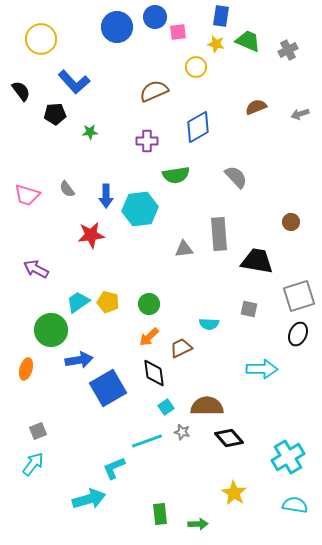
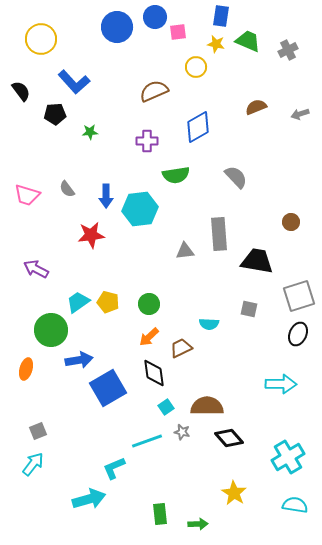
gray triangle at (184, 249): moved 1 px right, 2 px down
cyan arrow at (262, 369): moved 19 px right, 15 px down
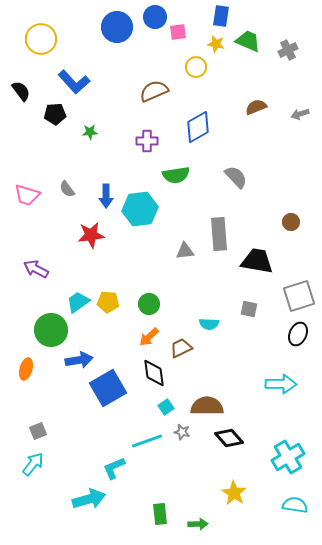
yellow pentagon at (108, 302): rotated 10 degrees counterclockwise
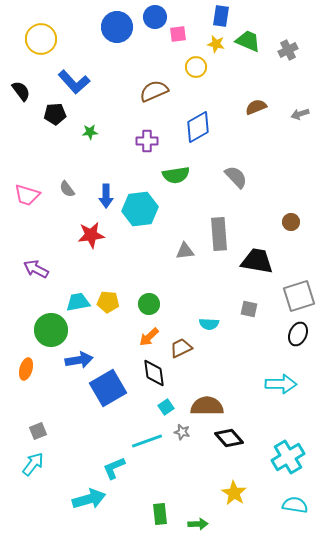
pink square at (178, 32): moved 2 px down
cyan trapezoid at (78, 302): rotated 25 degrees clockwise
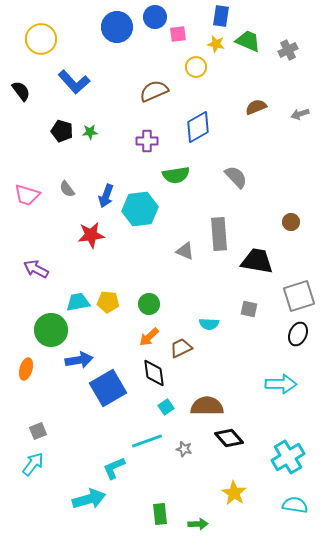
black pentagon at (55, 114): moved 7 px right, 17 px down; rotated 20 degrees clockwise
blue arrow at (106, 196): rotated 20 degrees clockwise
gray triangle at (185, 251): rotated 30 degrees clockwise
gray star at (182, 432): moved 2 px right, 17 px down
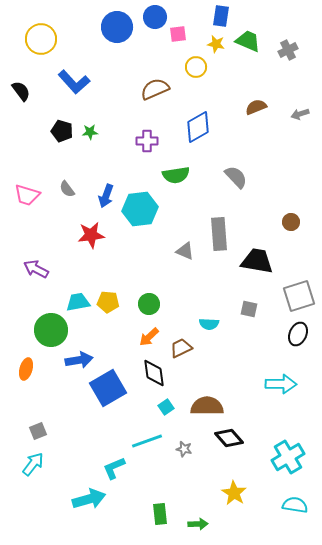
brown semicircle at (154, 91): moved 1 px right, 2 px up
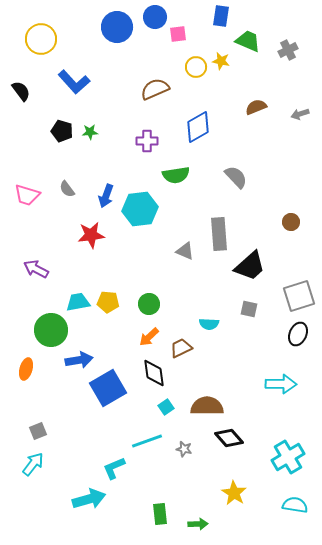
yellow star at (216, 44): moved 5 px right, 17 px down
black trapezoid at (257, 261): moved 7 px left, 5 px down; rotated 128 degrees clockwise
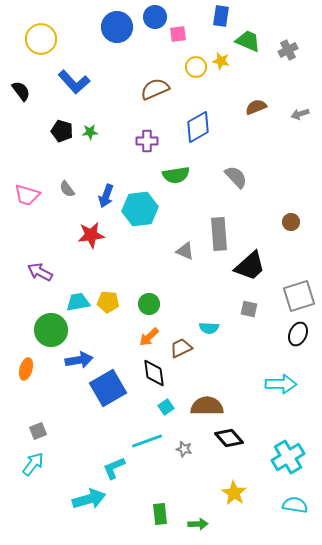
purple arrow at (36, 269): moved 4 px right, 3 px down
cyan semicircle at (209, 324): moved 4 px down
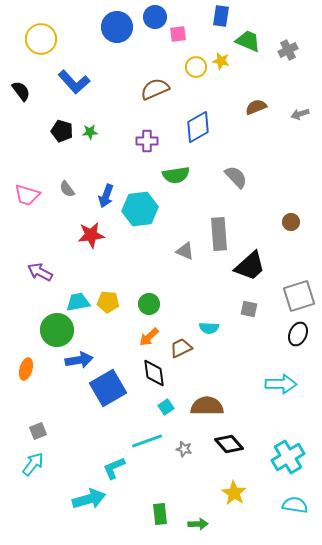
green circle at (51, 330): moved 6 px right
black diamond at (229, 438): moved 6 px down
